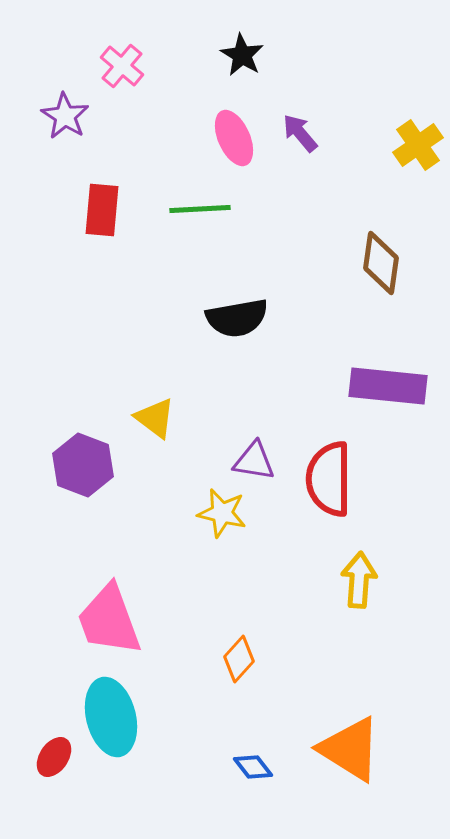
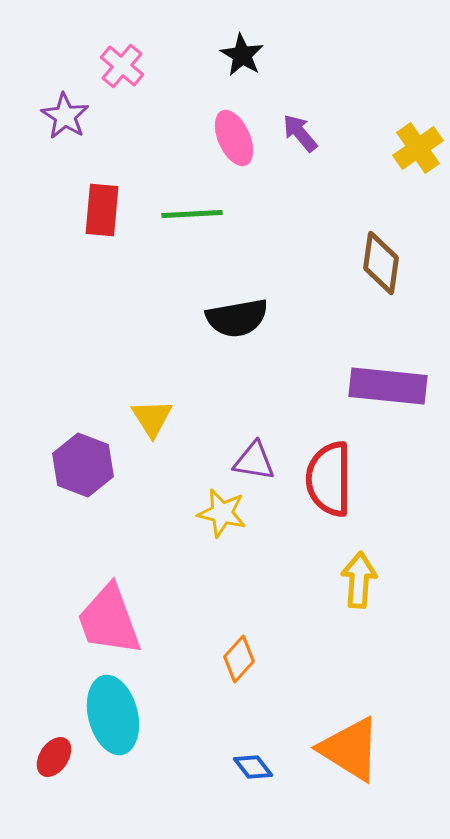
yellow cross: moved 3 px down
green line: moved 8 px left, 5 px down
yellow triangle: moved 3 px left; rotated 21 degrees clockwise
cyan ellipse: moved 2 px right, 2 px up
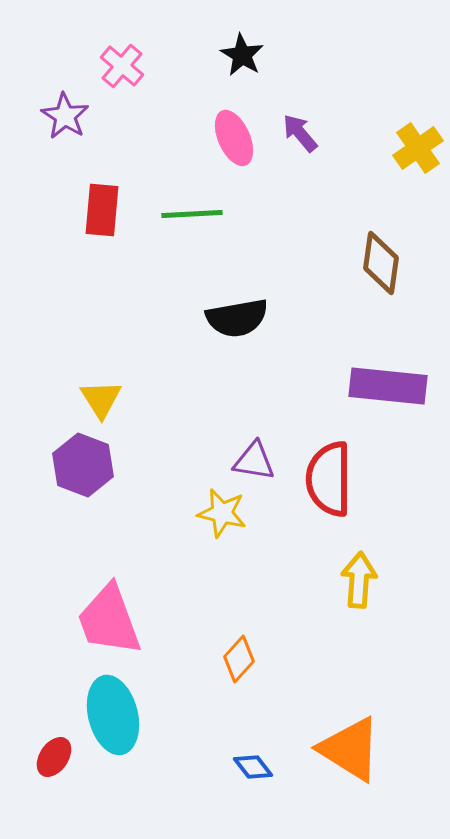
yellow triangle: moved 51 px left, 19 px up
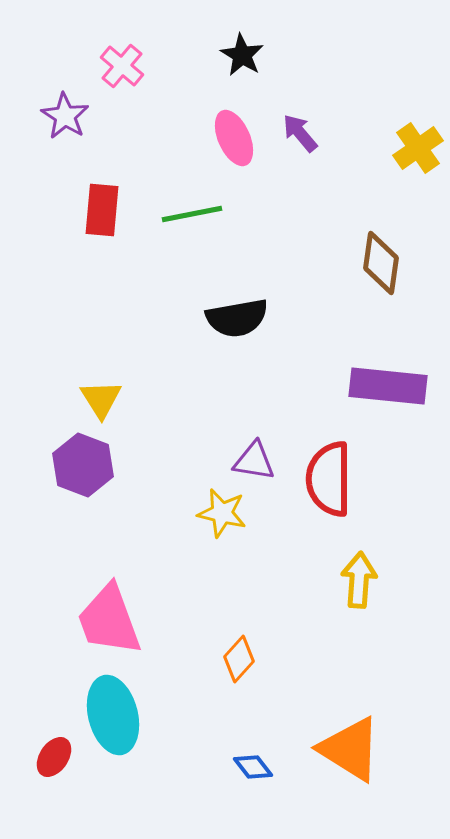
green line: rotated 8 degrees counterclockwise
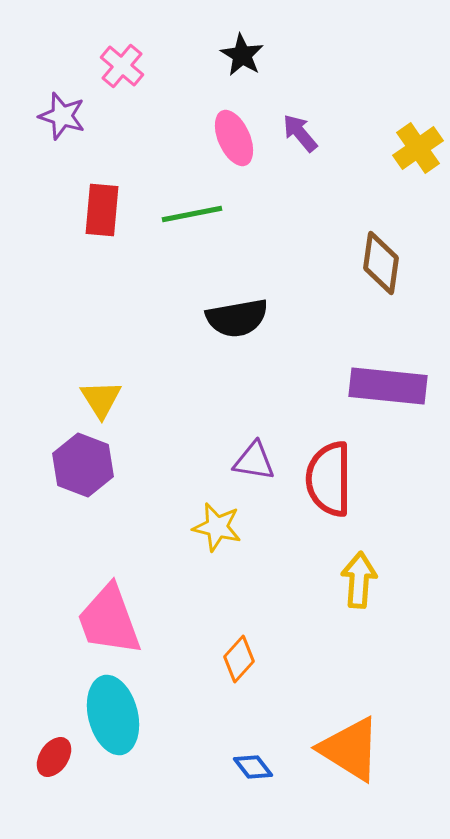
purple star: moved 3 px left; rotated 15 degrees counterclockwise
yellow star: moved 5 px left, 14 px down
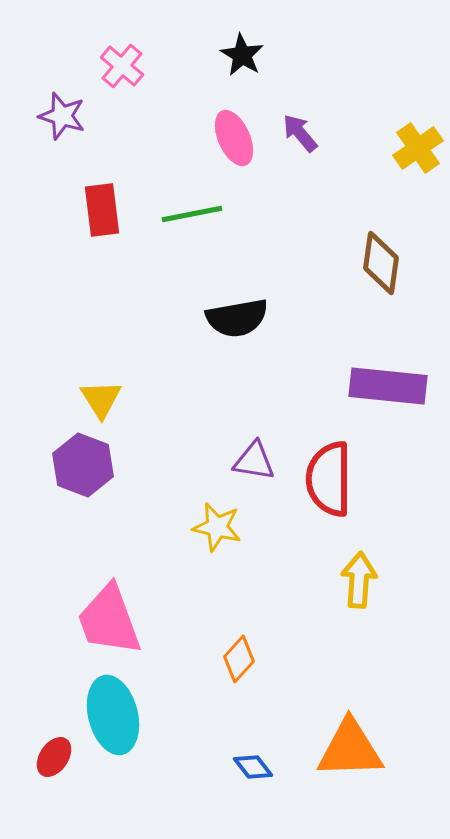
red rectangle: rotated 12 degrees counterclockwise
orange triangle: rotated 34 degrees counterclockwise
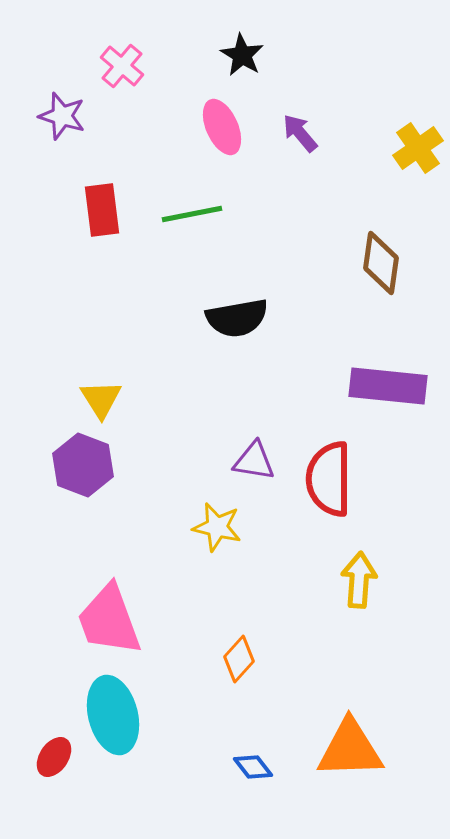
pink ellipse: moved 12 px left, 11 px up
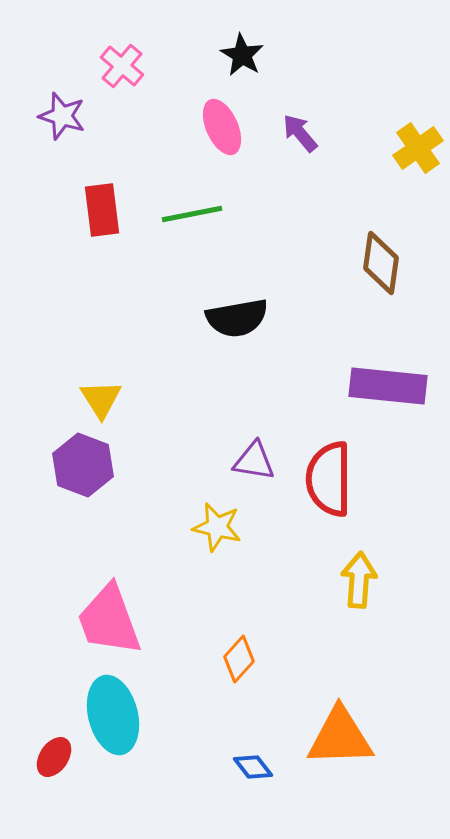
orange triangle: moved 10 px left, 12 px up
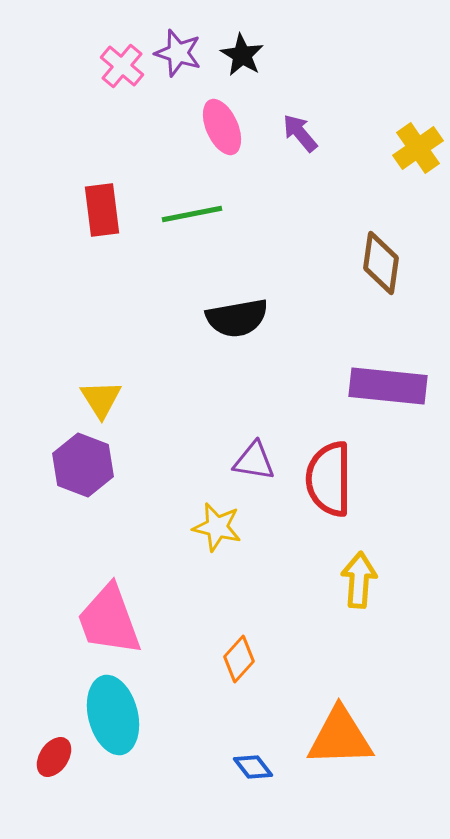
purple star: moved 116 px right, 63 px up
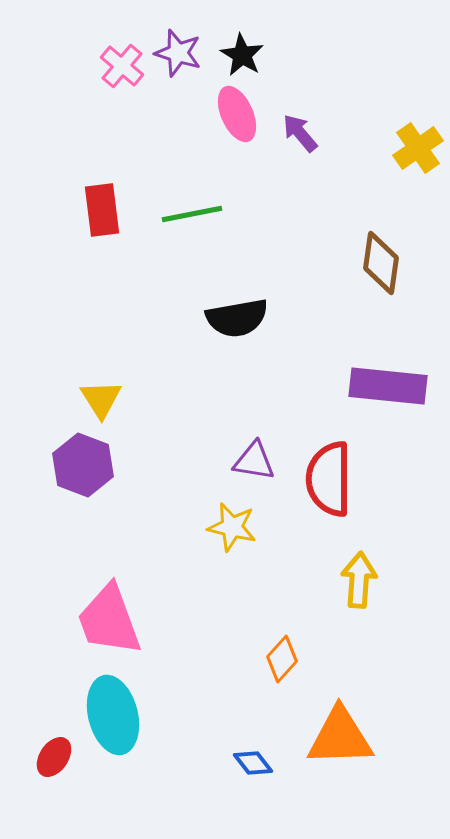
pink ellipse: moved 15 px right, 13 px up
yellow star: moved 15 px right
orange diamond: moved 43 px right
blue diamond: moved 4 px up
